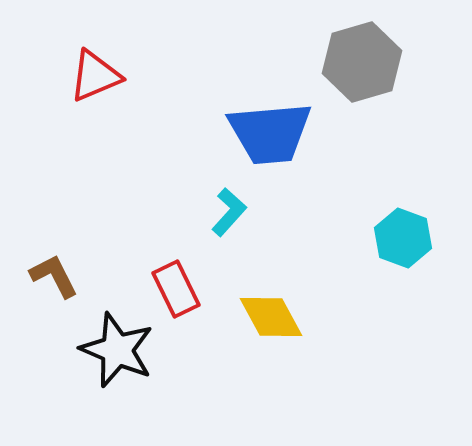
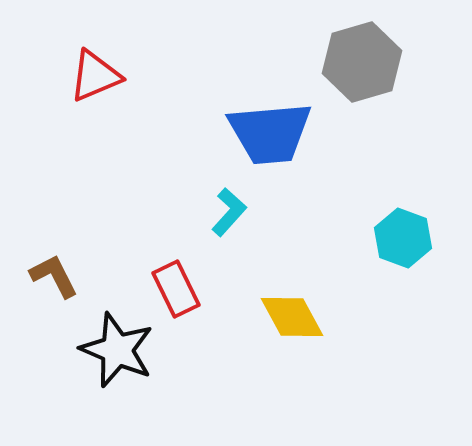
yellow diamond: moved 21 px right
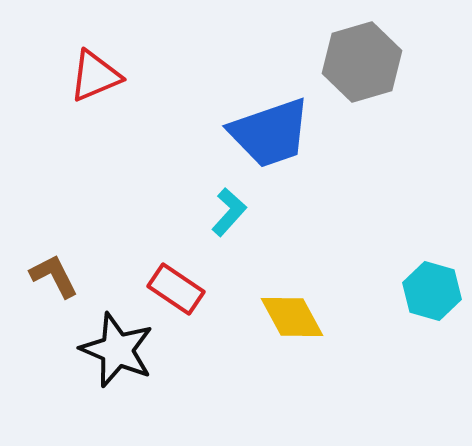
blue trapezoid: rotated 14 degrees counterclockwise
cyan hexagon: moved 29 px right, 53 px down; rotated 4 degrees counterclockwise
red rectangle: rotated 30 degrees counterclockwise
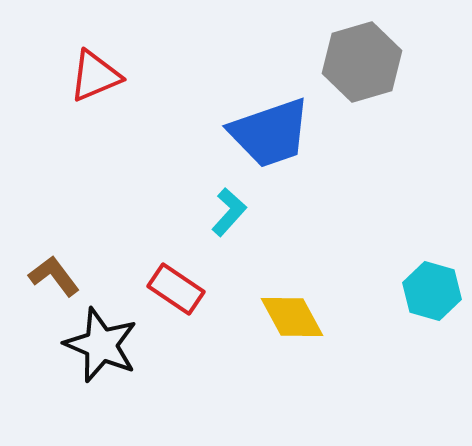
brown L-shape: rotated 10 degrees counterclockwise
black star: moved 16 px left, 5 px up
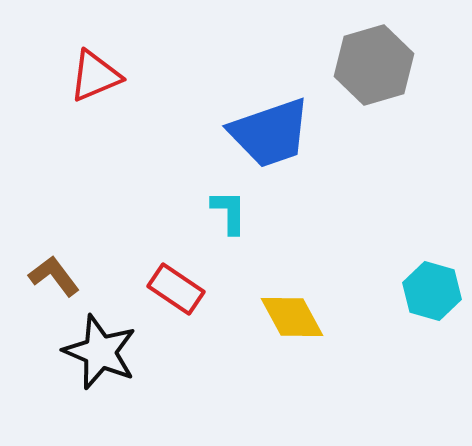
gray hexagon: moved 12 px right, 3 px down
cyan L-shape: rotated 42 degrees counterclockwise
black star: moved 1 px left, 7 px down
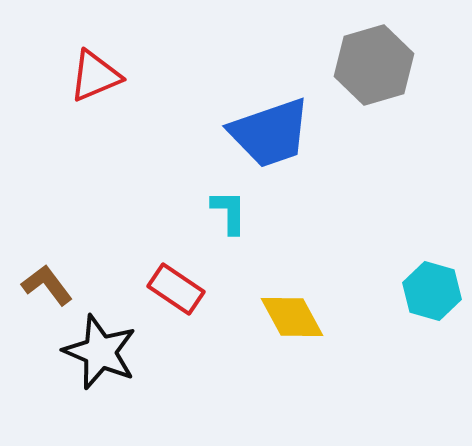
brown L-shape: moved 7 px left, 9 px down
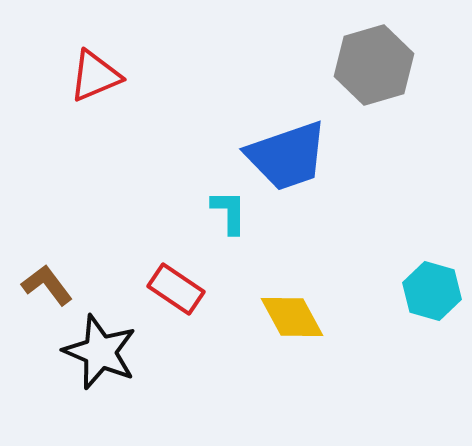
blue trapezoid: moved 17 px right, 23 px down
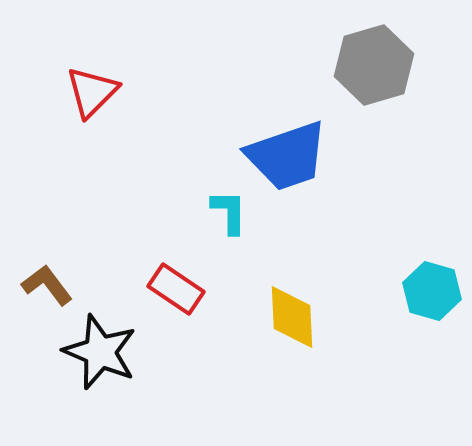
red triangle: moved 3 px left, 16 px down; rotated 22 degrees counterclockwise
yellow diamond: rotated 26 degrees clockwise
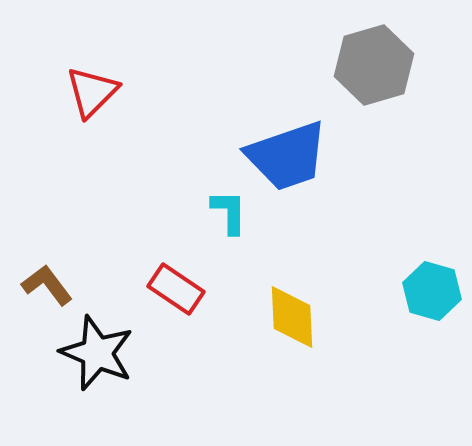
black star: moved 3 px left, 1 px down
